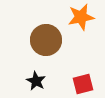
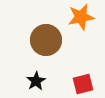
black star: rotated 12 degrees clockwise
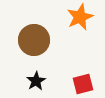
orange star: moved 1 px left; rotated 12 degrees counterclockwise
brown circle: moved 12 px left
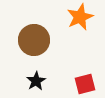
red square: moved 2 px right
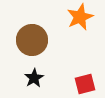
brown circle: moved 2 px left
black star: moved 2 px left, 3 px up
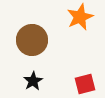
black star: moved 1 px left, 3 px down
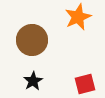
orange star: moved 2 px left
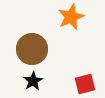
orange star: moved 7 px left
brown circle: moved 9 px down
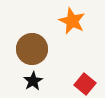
orange star: moved 1 px right, 4 px down; rotated 24 degrees counterclockwise
red square: rotated 35 degrees counterclockwise
